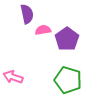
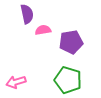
purple pentagon: moved 4 px right, 3 px down; rotated 25 degrees clockwise
pink arrow: moved 3 px right, 5 px down; rotated 36 degrees counterclockwise
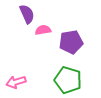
purple semicircle: rotated 12 degrees counterclockwise
